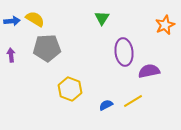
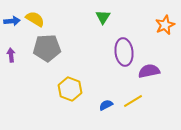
green triangle: moved 1 px right, 1 px up
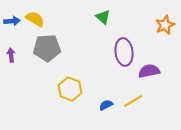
green triangle: rotated 21 degrees counterclockwise
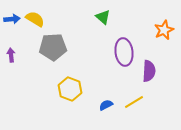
blue arrow: moved 2 px up
orange star: moved 1 px left, 5 px down
gray pentagon: moved 6 px right, 1 px up
purple semicircle: rotated 105 degrees clockwise
yellow line: moved 1 px right, 1 px down
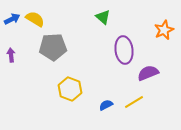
blue arrow: rotated 21 degrees counterclockwise
purple ellipse: moved 2 px up
purple semicircle: moved 1 px left, 2 px down; rotated 115 degrees counterclockwise
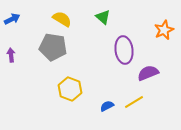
yellow semicircle: moved 27 px right
gray pentagon: rotated 12 degrees clockwise
blue semicircle: moved 1 px right, 1 px down
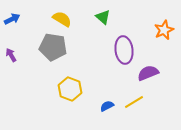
purple arrow: rotated 24 degrees counterclockwise
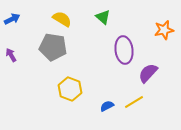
orange star: rotated 12 degrees clockwise
purple semicircle: rotated 25 degrees counterclockwise
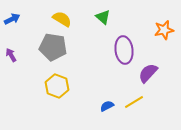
yellow hexagon: moved 13 px left, 3 px up
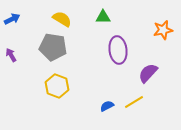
green triangle: rotated 42 degrees counterclockwise
orange star: moved 1 px left
purple ellipse: moved 6 px left
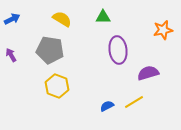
gray pentagon: moved 3 px left, 3 px down
purple semicircle: rotated 30 degrees clockwise
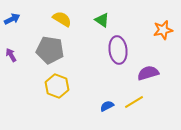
green triangle: moved 1 px left, 3 px down; rotated 35 degrees clockwise
